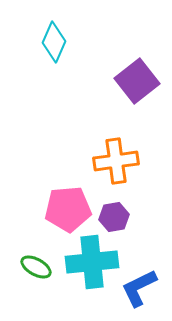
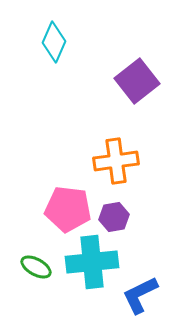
pink pentagon: rotated 12 degrees clockwise
blue L-shape: moved 1 px right, 7 px down
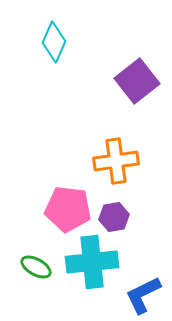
blue L-shape: moved 3 px right
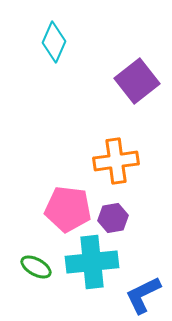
purple hexagon: moved 1 px left, 1 px down
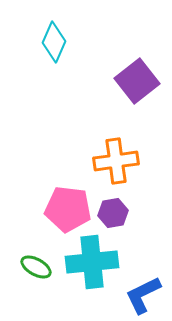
purple hexagon: moved 5 px up
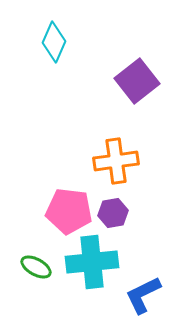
pink pentagon: moved 1 px right, 2 px down
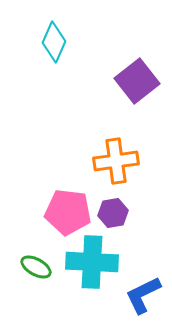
pink pentagon: moved 1 px left, 1 px down
cyan cross: rotated 9 degrees clockwise
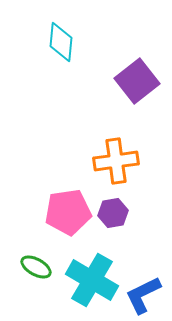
cyan diamond: moved 7 px right; rotated 18 degrees counterclockwise
pink pentagon: rotated 15 degrees counterclockwise
cyan cross: moved 18 px down; rotated 27 degrees clockwise
